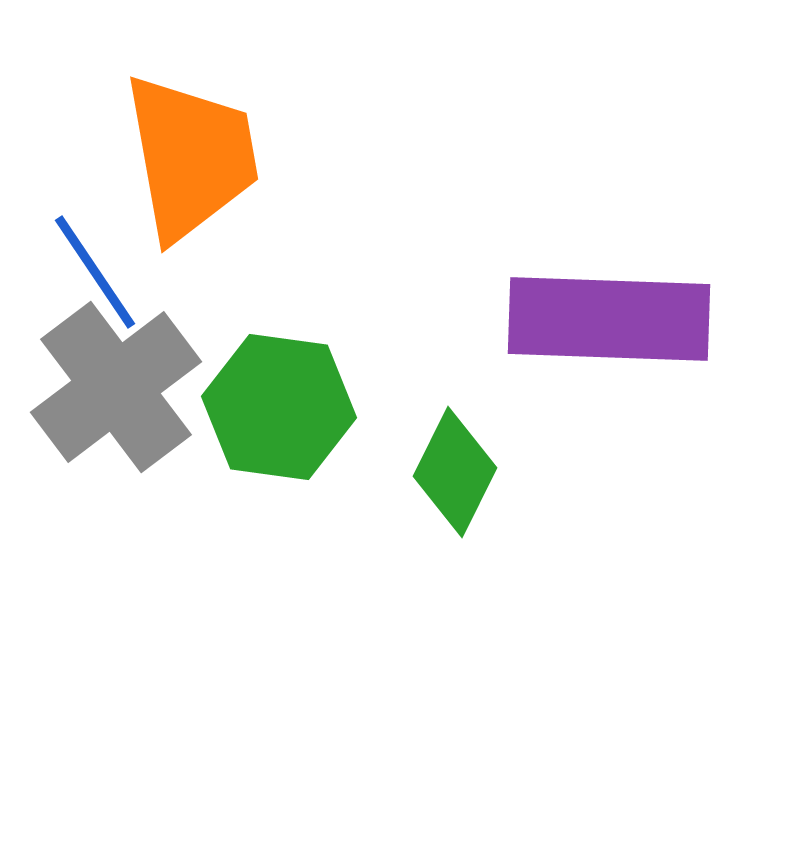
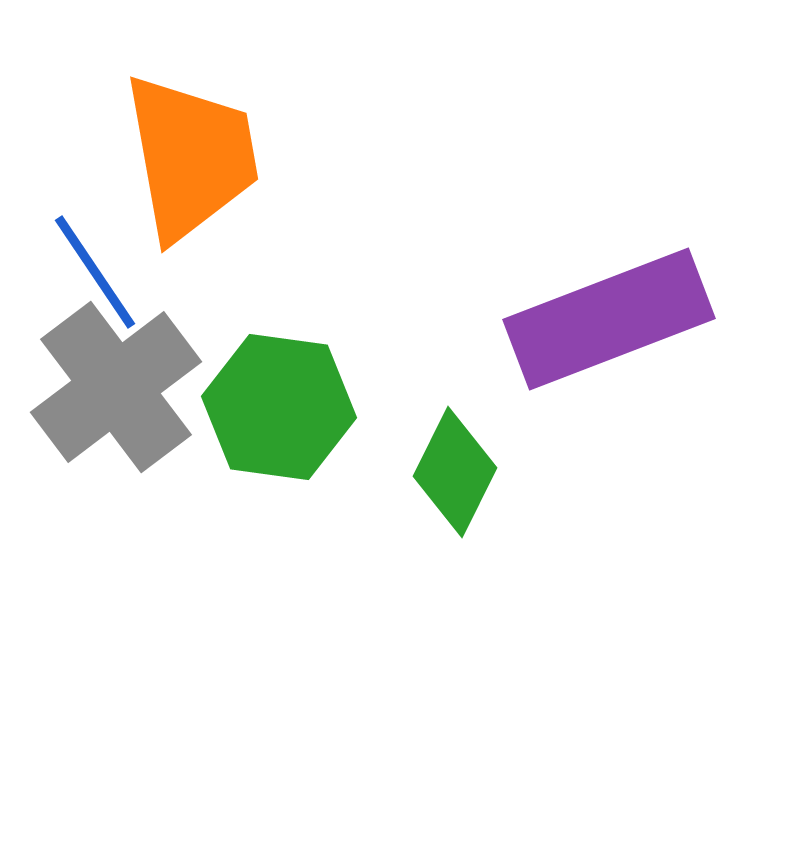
purple rectangle: rotated 23 degrees counterclockwise
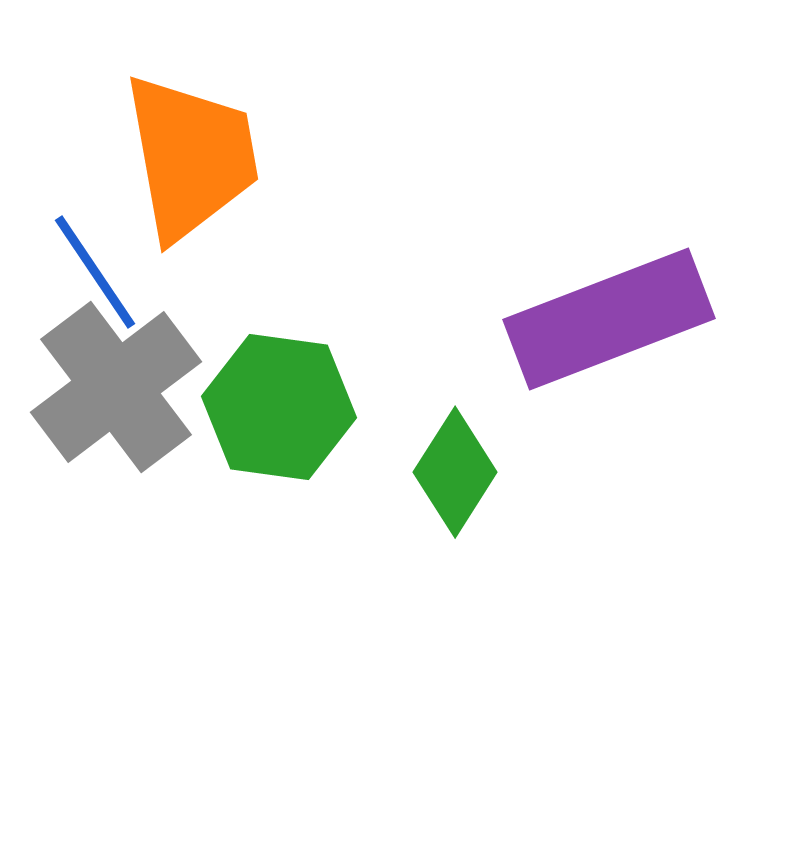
green diamond: rotated 6 degrees clockwise
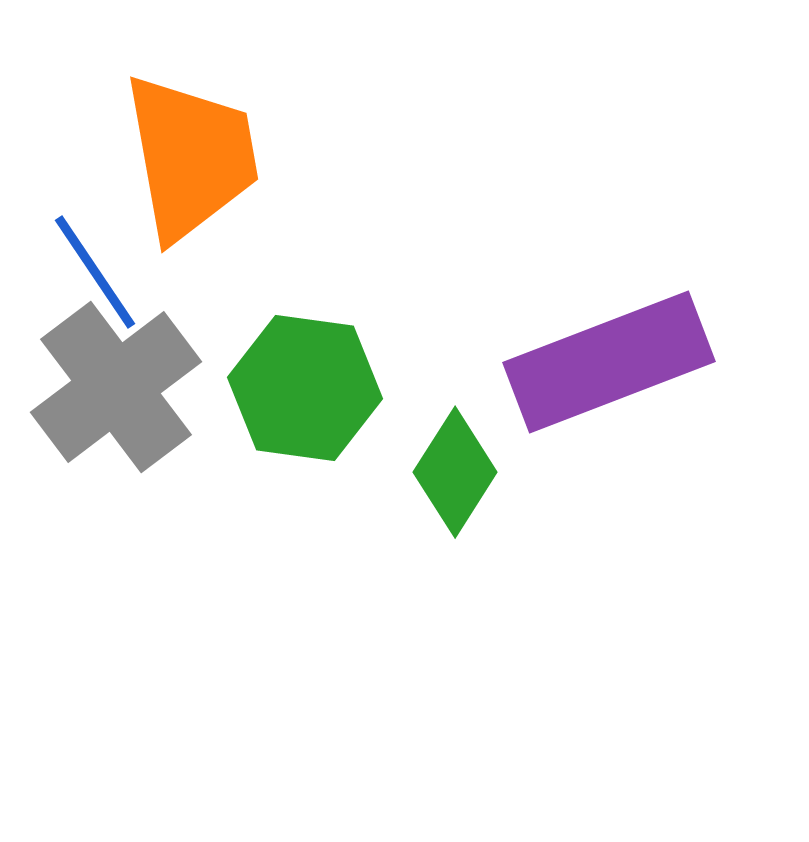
purple rectangle: moved 43 px down
green hexagon: moved 26 px right, 19 px up
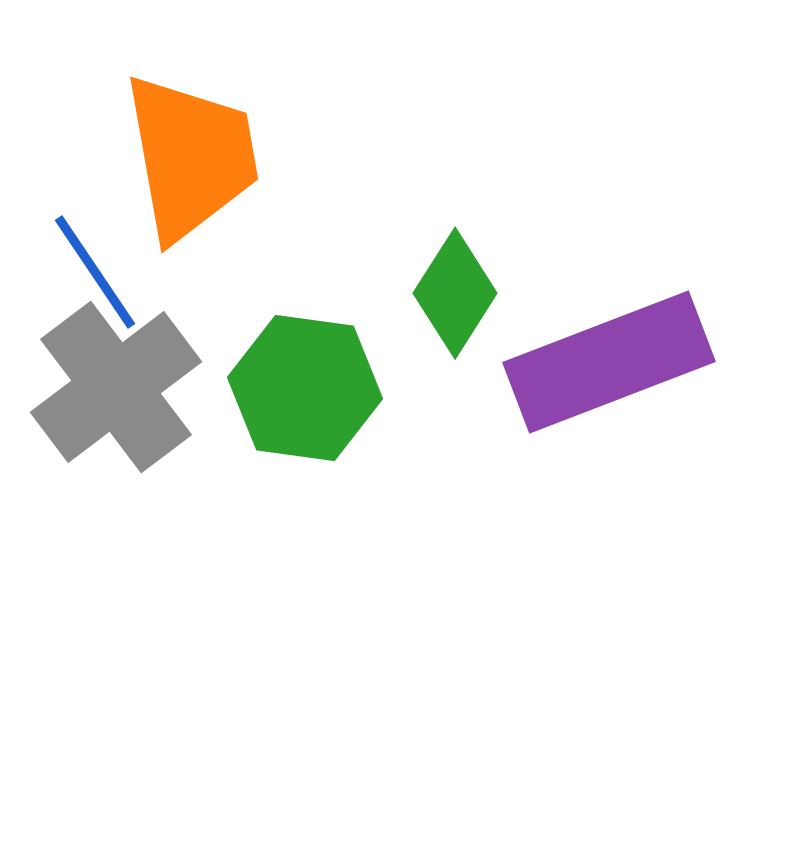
green diamond: moved 179 px up
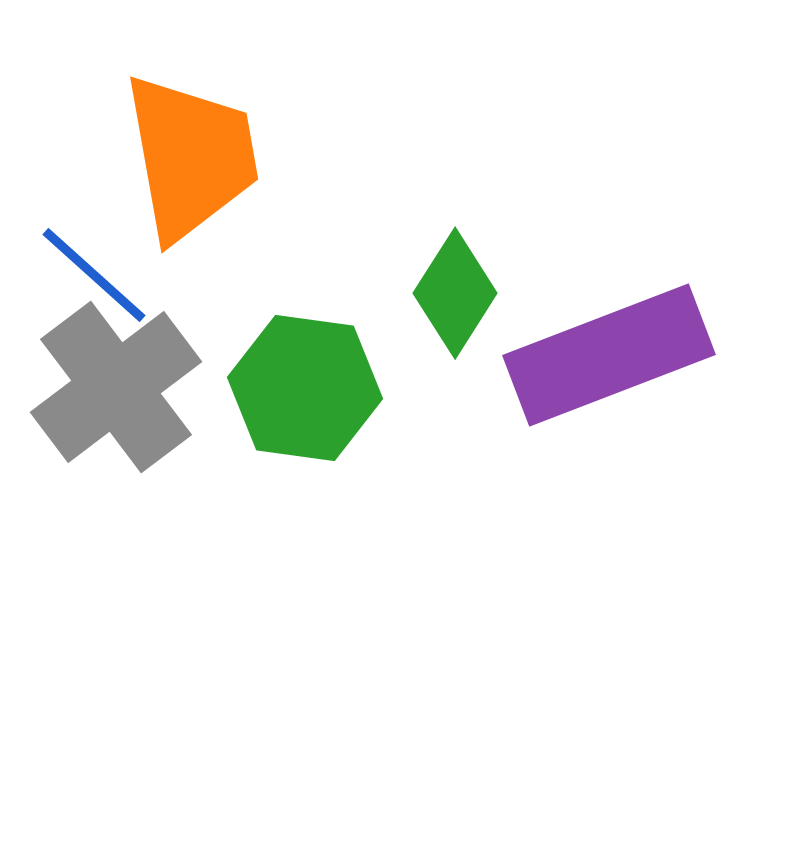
blue line: moved 1 px left, 3 px down; rotated 14 degrees counterclockwise
purple rectangle: moved 7 px up
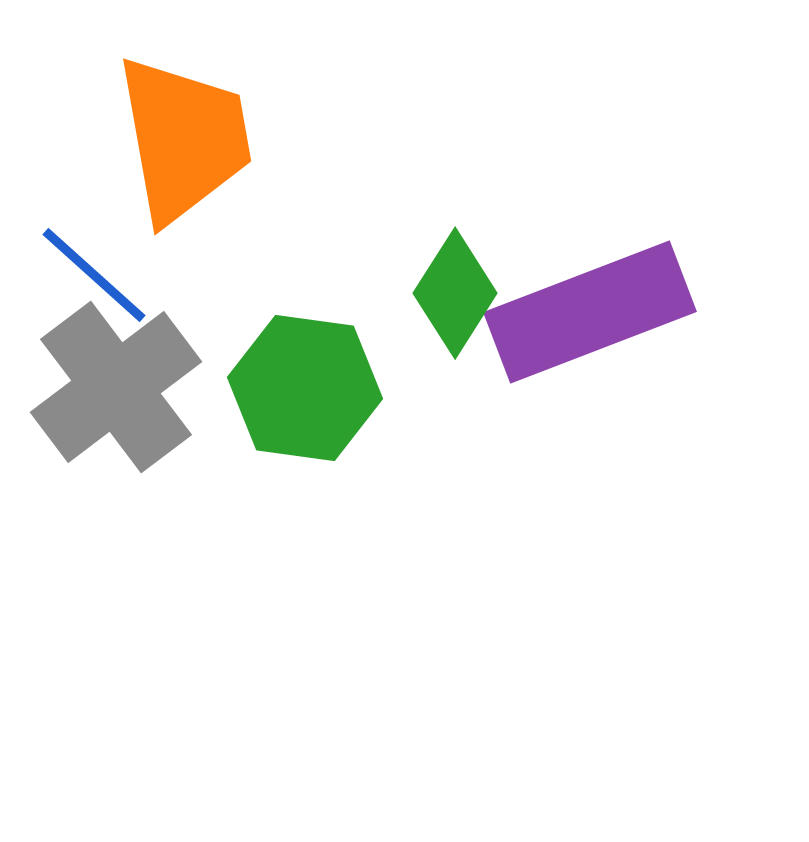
orange trapezoid: moved 7 px left, 18 px up
purple rectangle: moved 19 px left, 43 px up
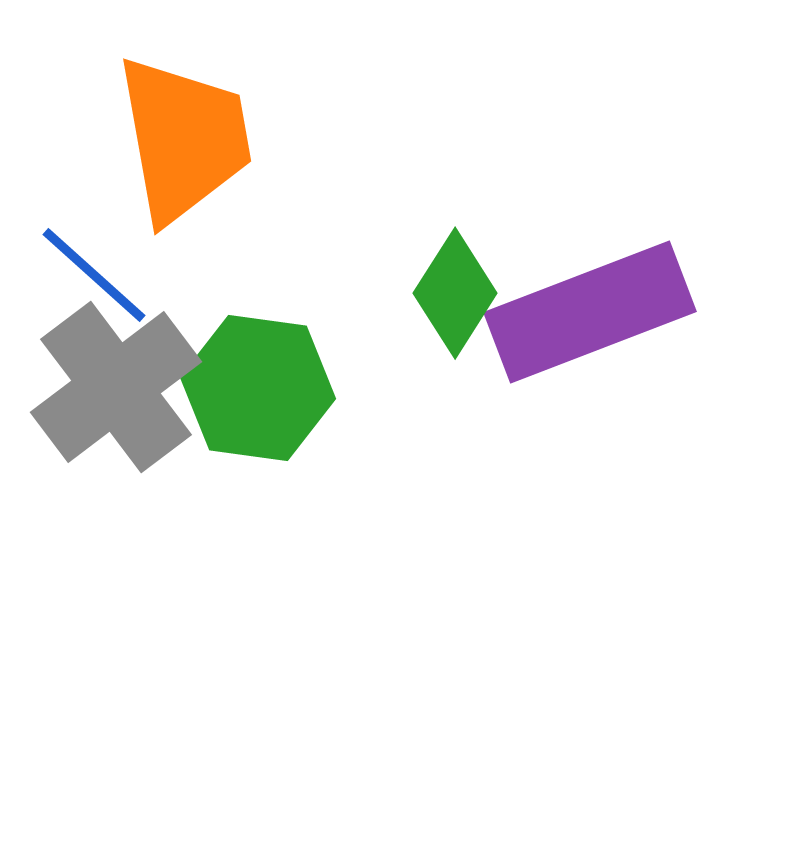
green hexagon: moved 47 px left
